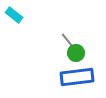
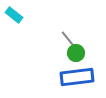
gray line: moved 2 px up
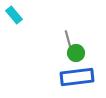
cyan rectangle: rotated 12 degrees clockwise
gray line: rotated 24 degrees clockwise
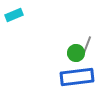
cyan rectangle: rotated 72 degrees counterclockwise
gray line: moved 19 px right, 6 px down; rotated 36 degrees clockwise
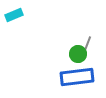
green circle: moved 2 px right, 1 px down
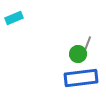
cyan rectangle: moved 3 px down
blue rectangle: moved 4 px right, 1 px down
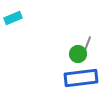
cyan rectangle: moved 1 px left
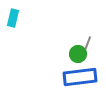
cyan rectangle: rotated 54 degrees counterclockwise
blue rectangle: moved 1 px left, 1 px up
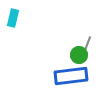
green circle: moved 1 px right, 1 px down
blue rectangle: moved 9 px left, 1 px up
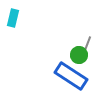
blue rectangle: rotated 40 degrees clockwise
